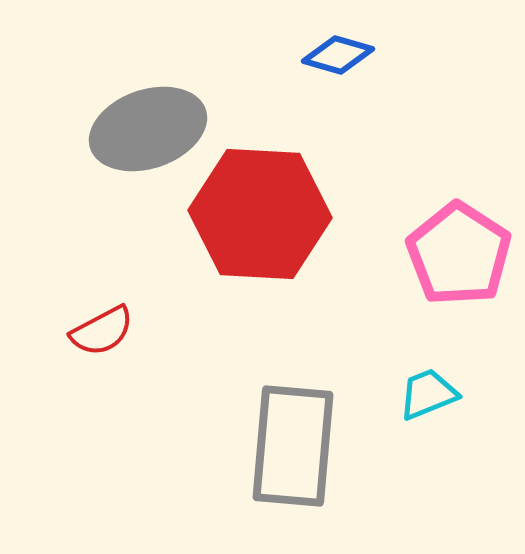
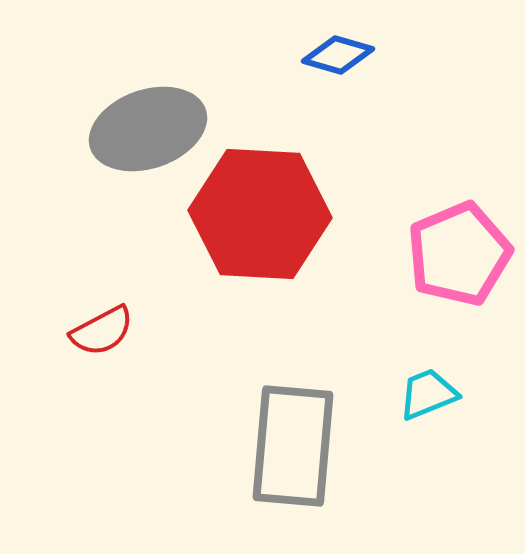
pink pentagon: rotated 16 degrees clockwise
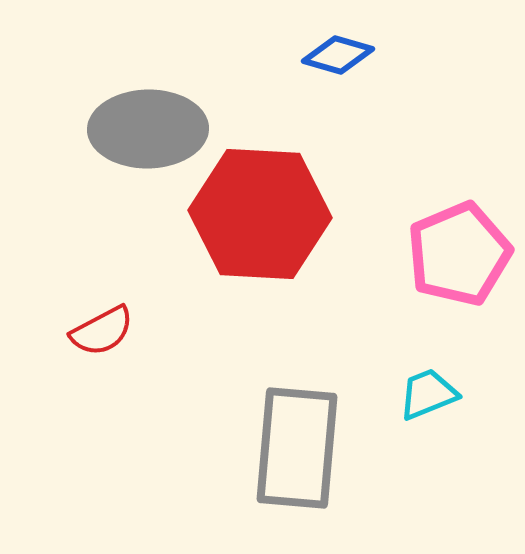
gray ellipse: rotated 18 degrees clockwise
gray rectangle: moved 4 px right, 2 px down
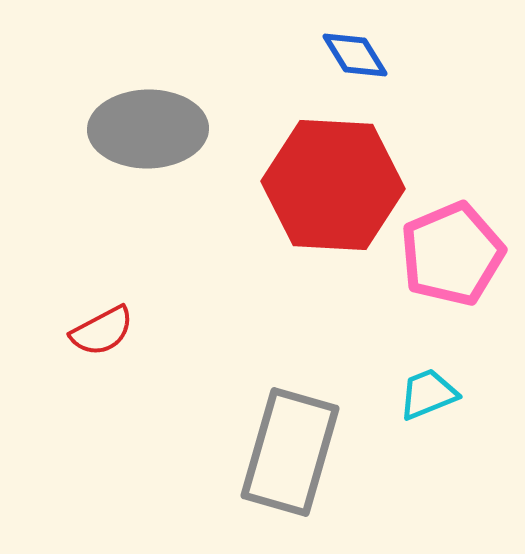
blue diamond: moved 17 px right; rotated 42 degrees clockwise
red hexagon: moved 73 px right, 29 px up
pink pentagon: moved 7 px left
gray rectangle: moved 7 px left, 4 px down; rotated 11 degrees clockwise
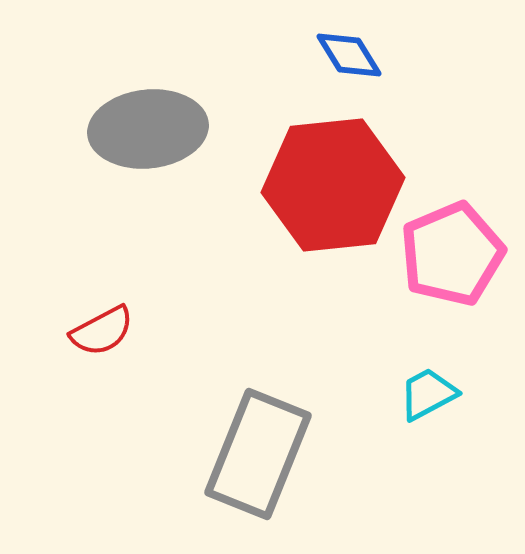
blue diamond: moved 6 px left
gray ellipse: rotated 5 degrees counterclockwise
red hexagon: rotated 9 degrees counterclockwise
cyan trapezoid: rotated 6 degrees counterclockwise
gray rectangle: moved 32 px left, 2 px down; rotated 6 degrees clockwise
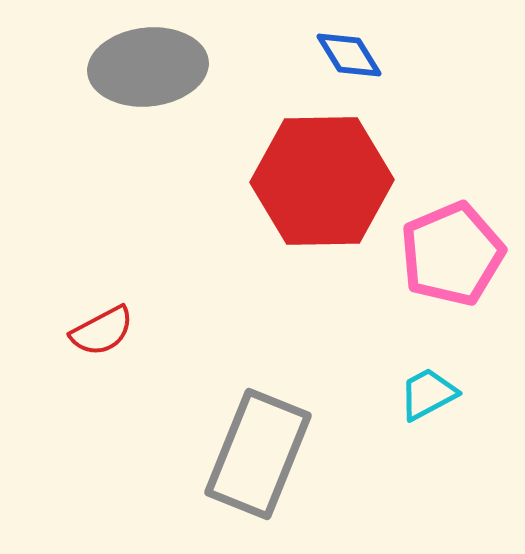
gray ellipse: moved 62 px up
red hexagon: moved 11 px left, 4 px up; rotated 5 degrees clockwise
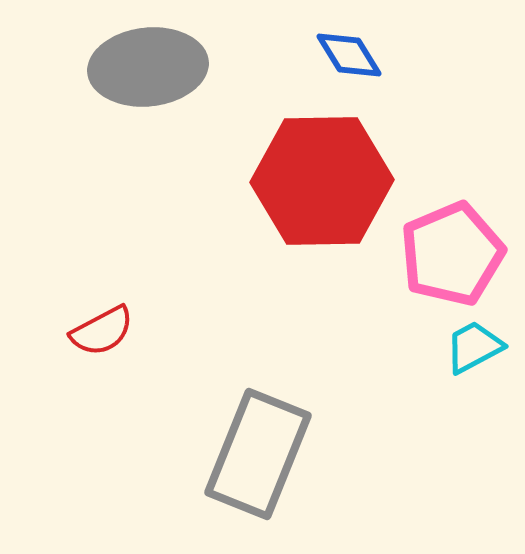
cyan trapezoid: moved 46 px right, 47 px up
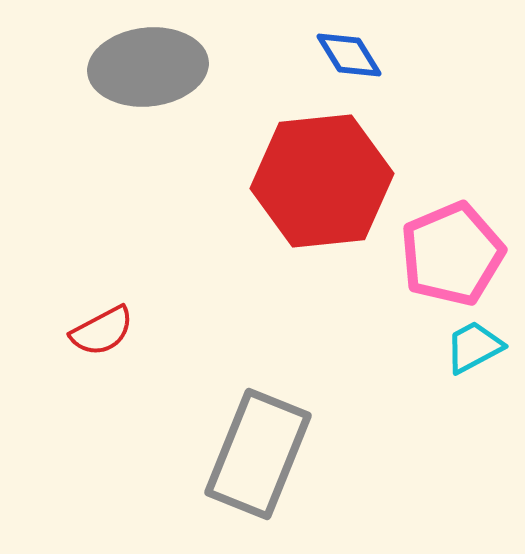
red hexagon: rotated 5 degrees counterclockwise
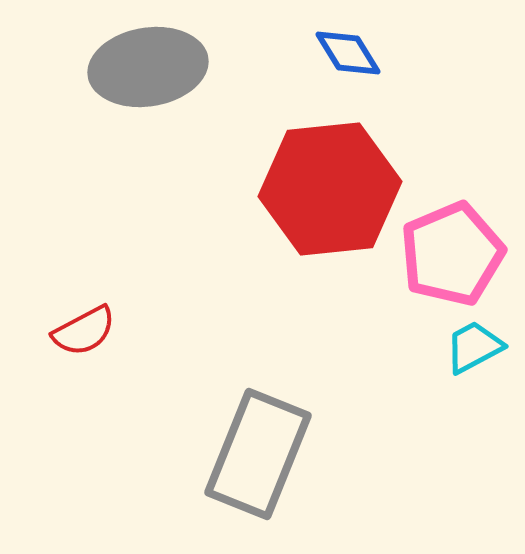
blue diamond: moved 1 px left, 2 px up
gray ellipse: rotated 3 degrees counterclockwise
red hexagon: moved 8 px right, 8 px down
red semicircle: moved 18 px left
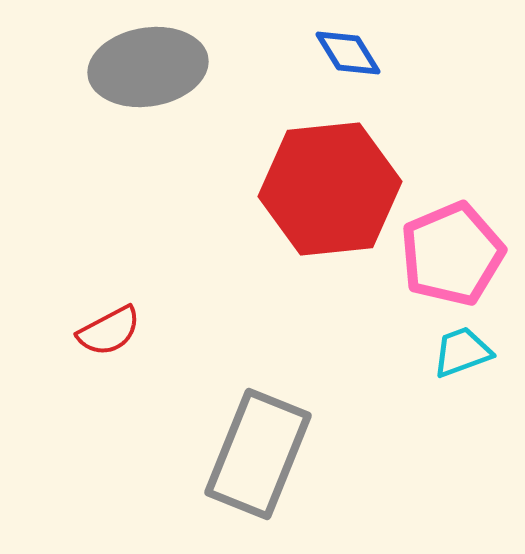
red semicircle: moved 25 px right
cyan trapezoid: moved 12 px left, 5 px down; rotated 8 degrees clockwise
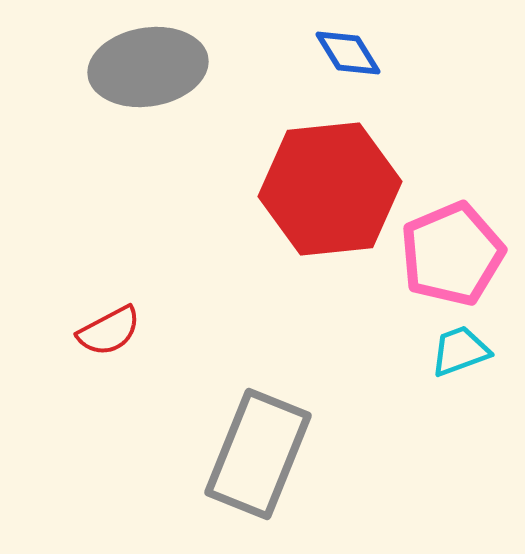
cyan trapezoid: moved 2 px left, 1 px up
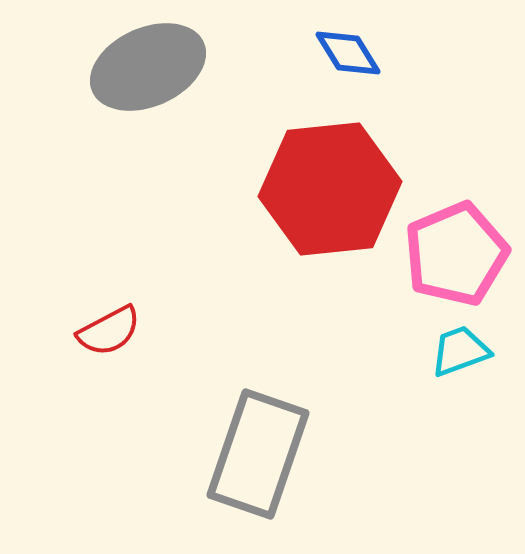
gray ellipse: rotated 15 degrees counterclockwise
pink pentagon: moved 4 px right
gray rectangle: rotated 3 degrees counterclockwise
